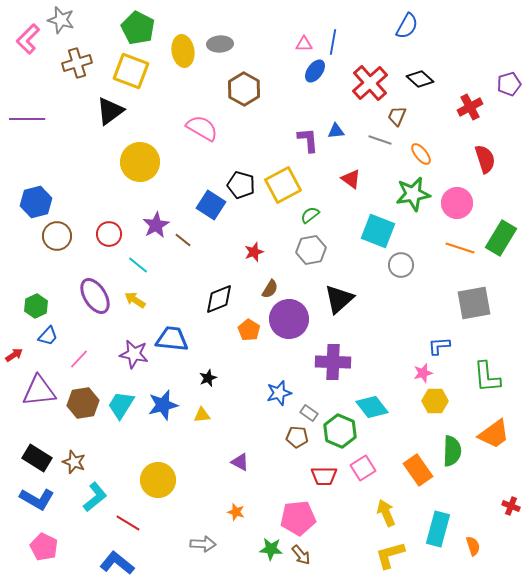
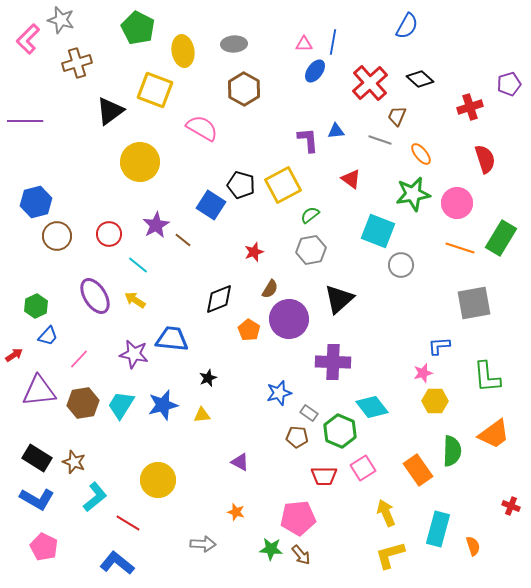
gray ellipse at (220, 44): moved 14 px right
yellow square at (131, 71): moved 24 px right, 19 px down
red cross at (470, 107): rotated 10 degrees clockwise
purple line at (27, 119): moved 2 px left, 2 px down
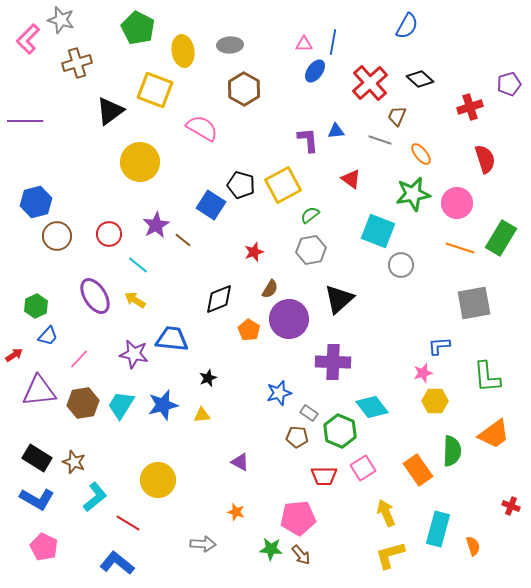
gray ellipse at (234, 44): moved 4 px left, 1 px down
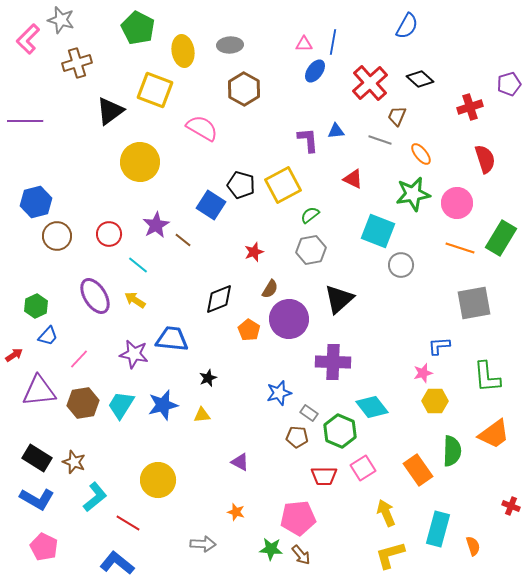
red triangle at (351, 179): moved 2 px right; rotated 10 degrees counterclockwise
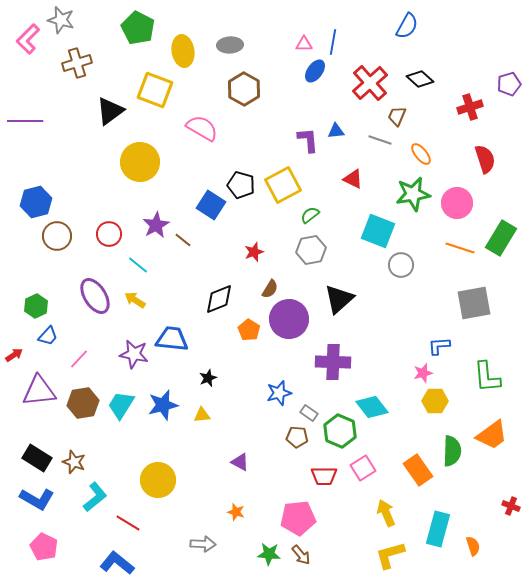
orange trapezoid at (494, 434): moved 2 px left, 1 px down
green star at (271, 549): moved 2 px left, 5 px down
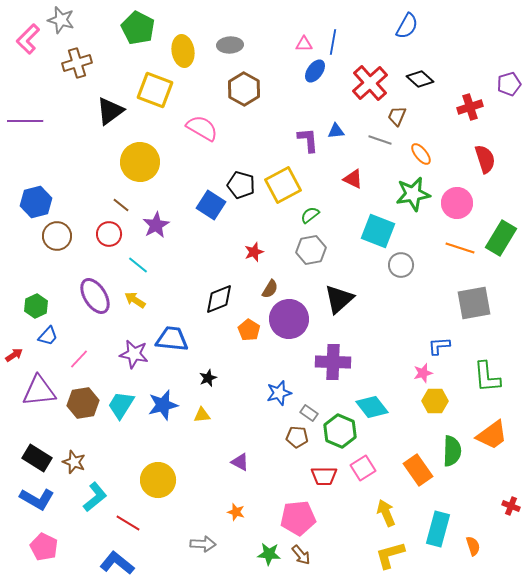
brown line at (183, 240): moved 62 px left, 35 px up
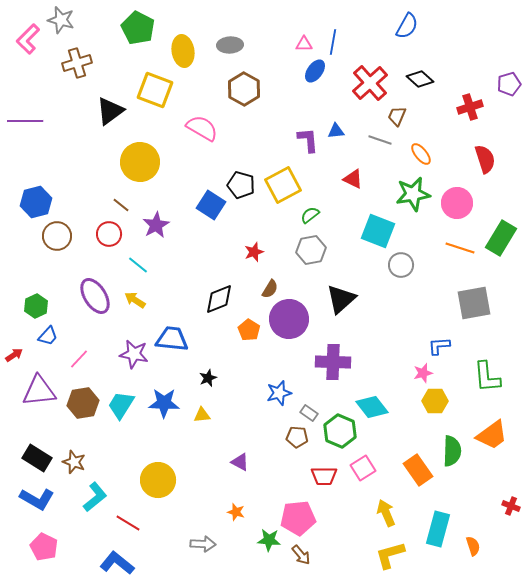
black triangle at (339, 299): moved 2 px right
blue star at (163, 405): moved 1 px right, 2 px up; rotated 16 degrees clockwise
green star at (269, 554): moved 14 px up
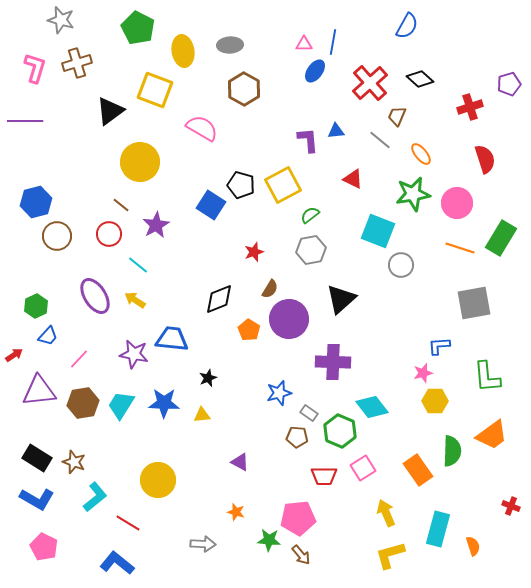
pink L-shape at (28, 39): moved 7 px right, 29 px down; rotated 152 degrees clockwise
gray line at (380, 140): rotated 20 degrees clockwise
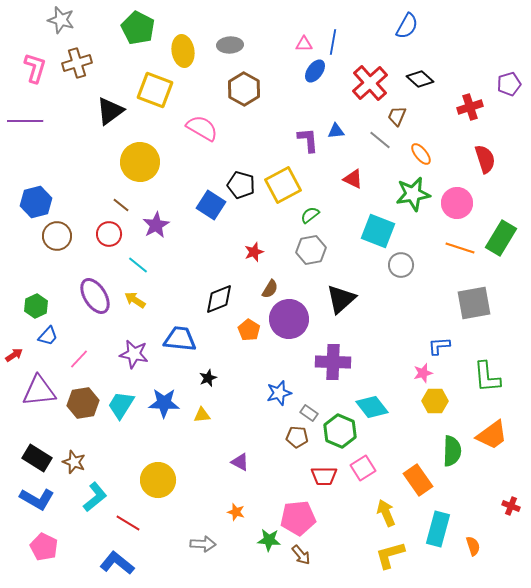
blue trapezoid at (172, 339): moved 8 px right
orange rectangle at (418, 470): moved 10 px down
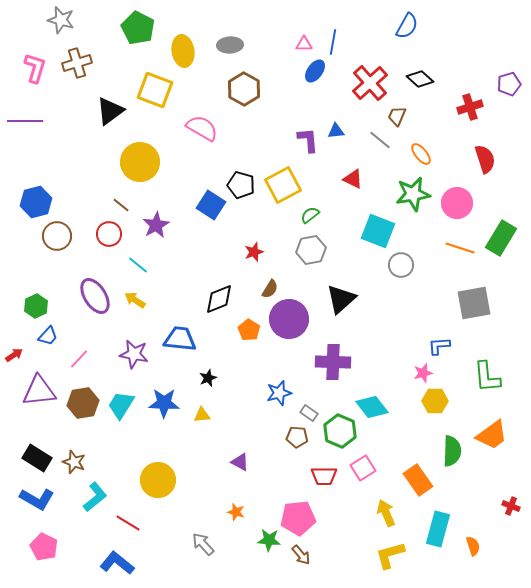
gray arrow at (203, 544): rotated 135 degrees counterclockwise
